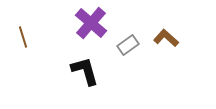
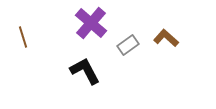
black L-shape: rotated 12 degrees counterclockwise
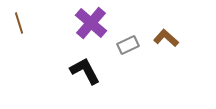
brown line: moved 4 px left, 14 px up
gray rectangle: rotated 10 degrees clockwise
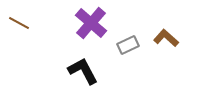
brown line: rotated 45 degrees counterclockwise
black L-shape: moved 2 px left
